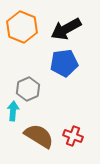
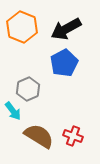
blue pentagon: rotated 20 degrees counterclockwise
cyan arrow: rotated 138 degrees clockwise
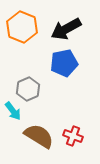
blue pentagon: rotated 16 degrees clockwise
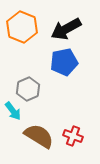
blue pentagon: moved 1 px up
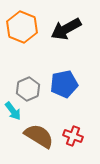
blue pentagon: moved 22 px down
